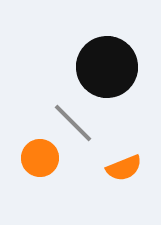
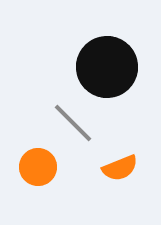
orange circle: moved 2 px left, 9 px down
orange semicircle: moved 4 px left
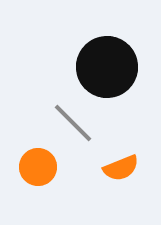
orange semicircle: moved 1 px right
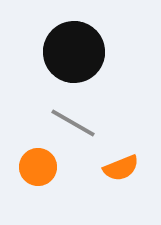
black circle: moved 33 px left, 15 px up
gray line: rotated 15 degrees counterclockwise
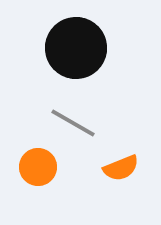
black circle: moved 2 px right, 4 px up
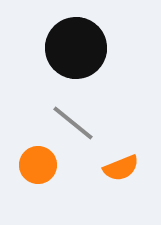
gray line: rotated 9 degrees clockwise
orange circle: moved 2 px up
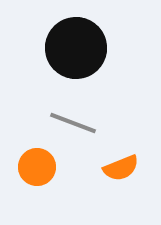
gray line: rotated 18 degrees counterclockwise
orange circle: moved 1 px left, 2 px down
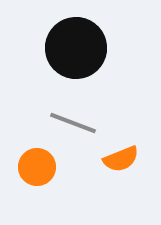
orange semicircle: moved 9 px up
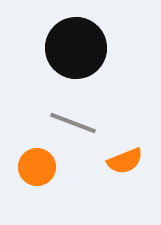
orange semicircle: moved 4 px right, 2 px down
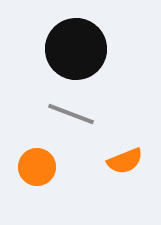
black circle: moved 1 px down
gray line: moved 2 px left, 9 px up
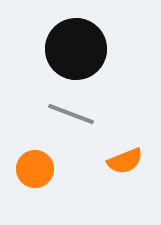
orange circle: moved 2 px left, 2 px down
